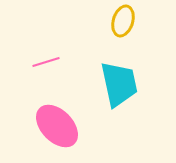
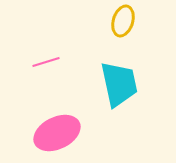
pink ellipse: moved 7 px down; rotated 72 degrees counterclockwise
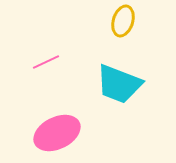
pink line: rotated 8 degrees counterclockwise
cyan trapezoid: rotated 123 degrees clockwise
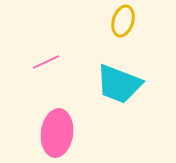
pink ellipse: rotated 57 degrees counterclockwise
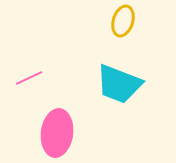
pink line: moved 17 px left, 16 px down
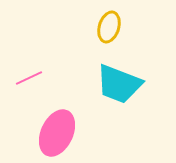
yellow ellipse: moved 14 px left, 6 px down
pink ellipse: rotated 18 degrees clockwise
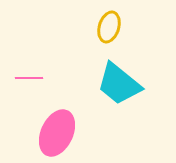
pink line: rotated 24 degrees clockwise
cyan trapezoid: rotated 18 degrees clockwise
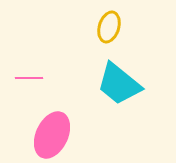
pink ellipse: moved 5 px left, 2 px down
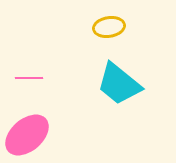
yellow ellipse: rotated 64 degrees clockwise
pink ellipse: moved 25 px left; rotated 24 degrees clockwise
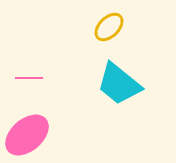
yellow ellipse: rotated 36 degrees counterclockwise
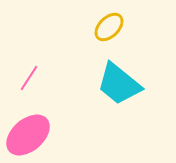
pink line: rotated 56 degrees counterclockwise
pink ellipse: moved 1 px right
